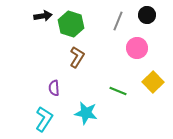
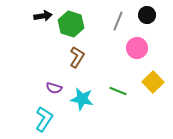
purple semicircle: rotated 70 degrees counterclockwise
cyan star: moved 4 px left, 14 px up
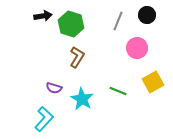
yellow square: rotated 15 degrees clockwise
cyan star: rotated 20 degrees clockwise
cyan L-shape: rotated 10 degrees clockwise
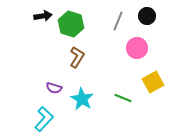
black circle: moved 1 px down
green line: moved 5 px right, 7 px down
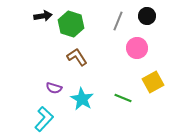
brown L-shape: rotated 65 degrees counterclockwise
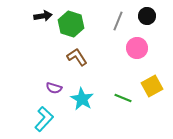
yellow square: moved 1 px left, 4 px down
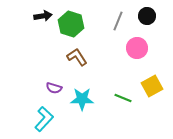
cyan star: rotated 30 degrees counterclockwise
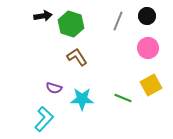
pink circle: moved 11 px right
yellow square: moved 1 px left, 1 px up
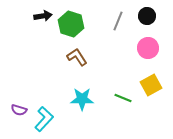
purple semicircle: moved 35 px left, 22 px down
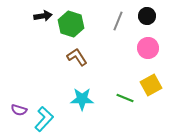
green line: moved 2 px right
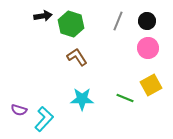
black circle: moved 5 px down
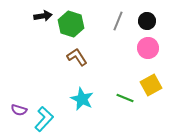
cyan star: rotated 25 degrees clockwise
